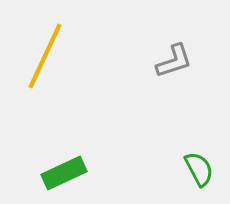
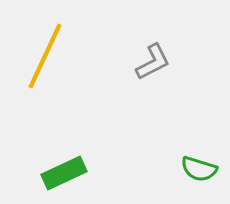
gray L-shape: moved 21 px left, 1 px down; rotated 9 degrees counterclockwise
green semicircle: rotated 135 degrees clockwise
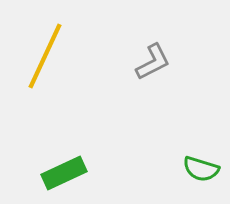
green semicircle: moved 2 px right
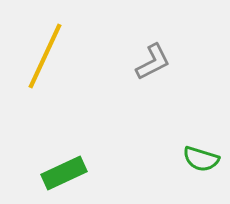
green semicircle: moved 10 px up
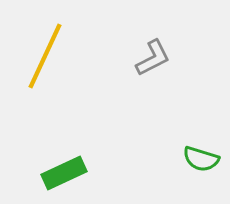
gray L-shape: moved 4 px up
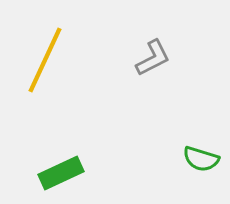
yellow line: moved 4 px down
green rectangle: moved 3 px left
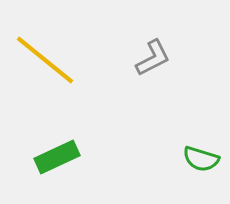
yellow line: rotated 76 degrees counterclockwise
green rectangle: moved 4 px left, 16 px up
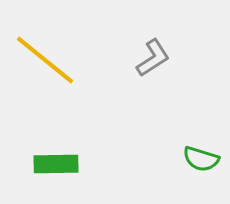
gray L-shape: rotated 6 degrees counterclockwise
green rectangle: moved 1 px left, 7 px down; rotated 24 degrees clockwise
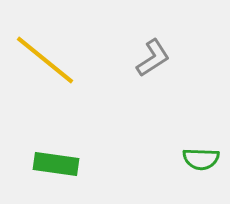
green semicircle: rotated 15 degrees counterclockwise
green rectangle: rotated 9 degrees clockwise
